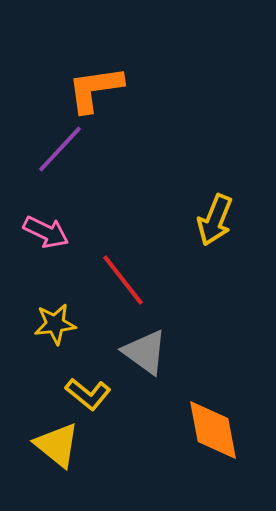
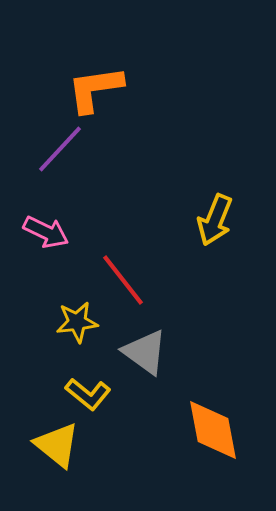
yellow star: moved 22 px right, 2 px up
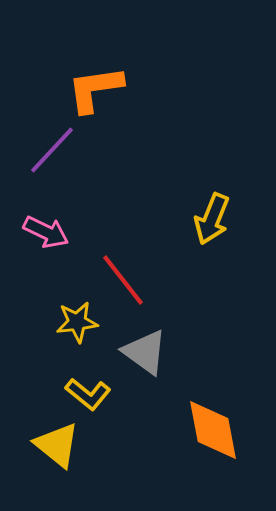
purple line: moved 8 px left, 1 px down
yellow arrow: moved 3 px left, 1 px up
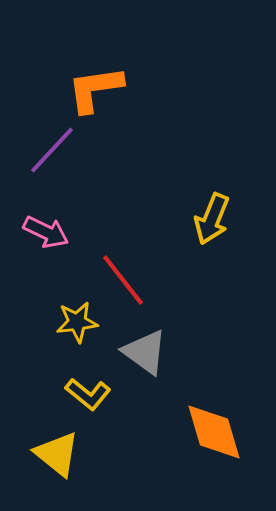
orange diamond: moved 1 px right, 2 px down; rotated 6 degrees counterclockwise
yellow triangle: moved 9 px down
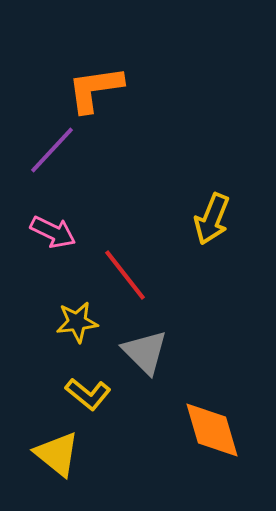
pink arrow: moved 7 px right
red line: moved 2 px right, 5 px up
gray triangle: rotated 9 degrees clockwise
orange diamond: moved 2 px left, 2 px up
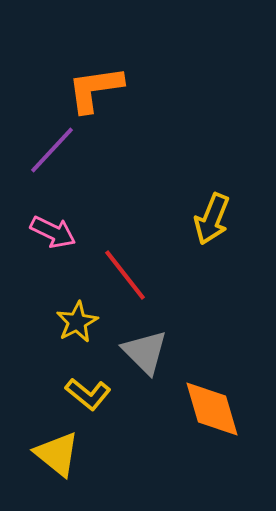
yellow star: rotated 21 degrees counterclockwise
orange diamond: moved 21 px up
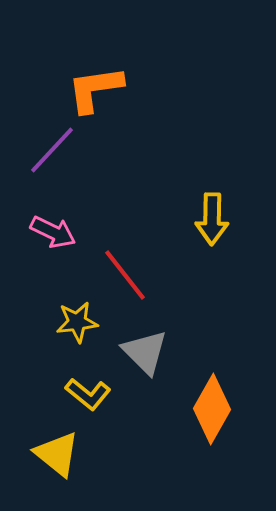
yellow arrow: rotated 21 degrees counterclockwise
yellow star: rotated 21 degrees clockwise
orange diamond: rotated 46 degrees clockwise
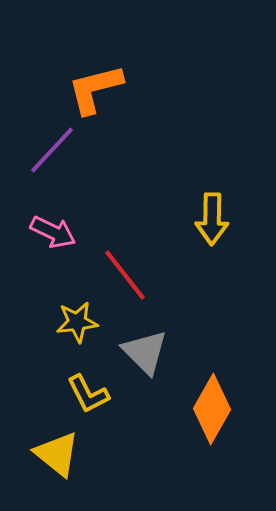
orange L-shape: rotated 6 degrees counterclockwise
yellow L-shape: rotated 24 degrees clockwise
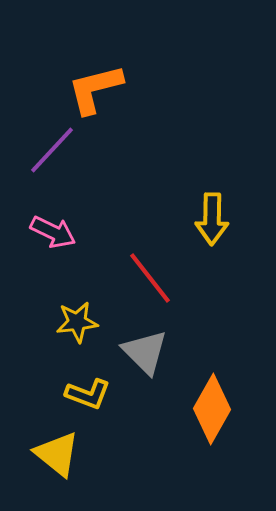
red line: moved 25 px right, 3 px down
yellow L-shape: rotated 42 degrees counterclockwise
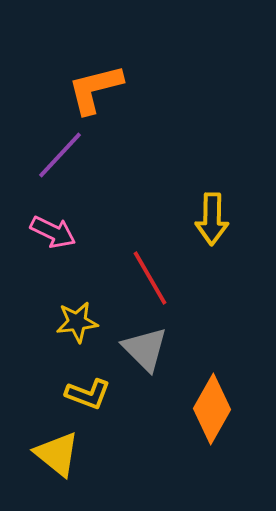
purple line: moved 8 px right, 5 px down
red line: rotated 8 degrees clockwise
gray triangle: moved 3 px up
